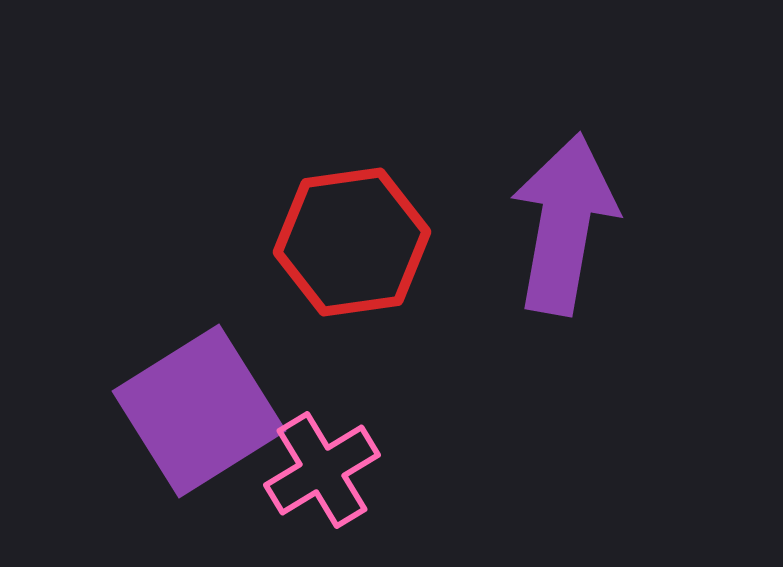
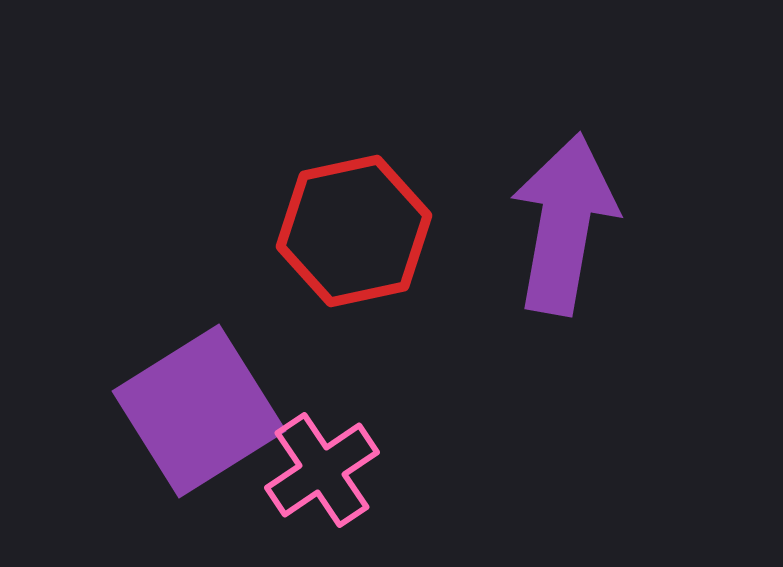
red hexagon: moved 2 px right, 11 px up; rotated 4 degrees counterclockwise
pink cross: rotated 3 degrees counterclockwise
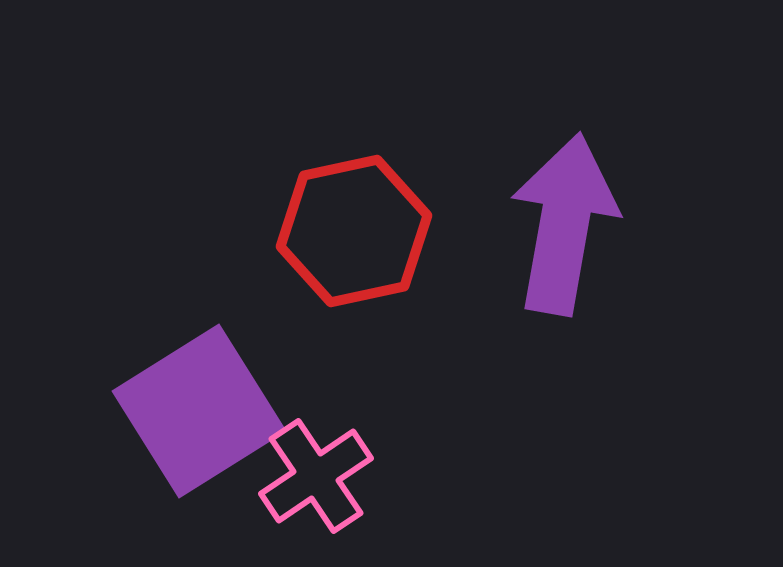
pink cross: moved 6 px left, 6 px down
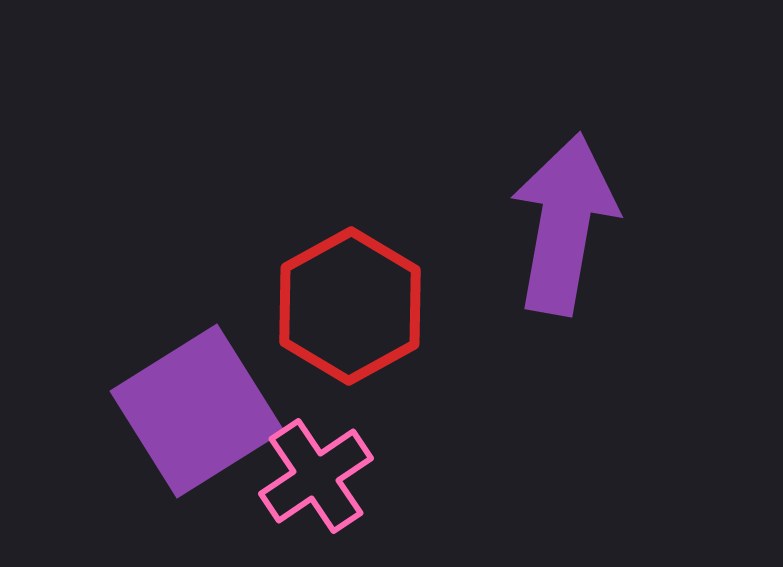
red hexagon: moved 4 px left, 75 px down; rotated 17 degrees counterclockwise
purple square: moved 2 px left
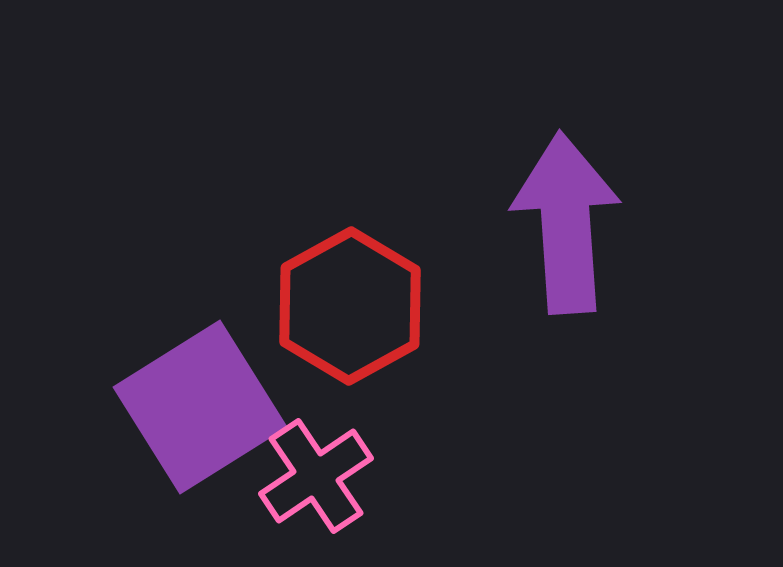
purple arrow: moved 2 px right, 1 px up; rotated 14 degrees counterclockwise
purple square: moved 3 px right, 4 px up
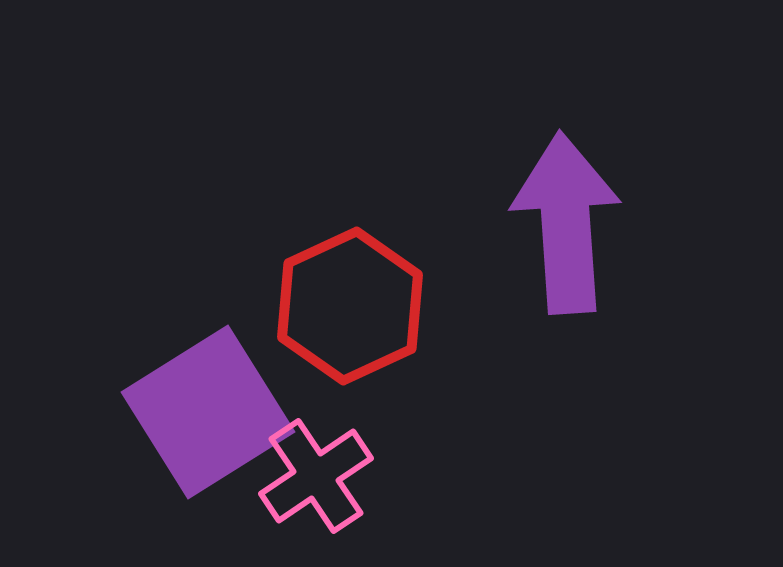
red hexagon: rotated 4 degrees clockwise
purple square: moved 8 px right, 5 px down
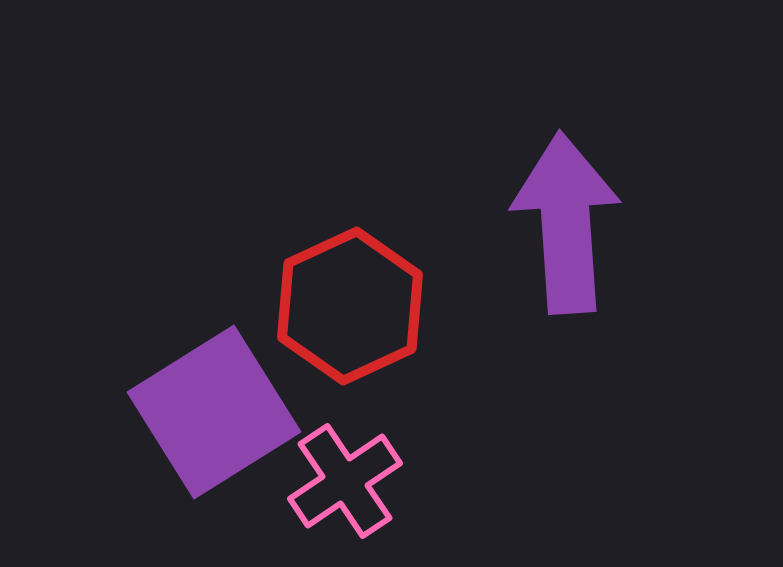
purple square: moved 6 px right
pink cross: moved 29 px right, 5 px down
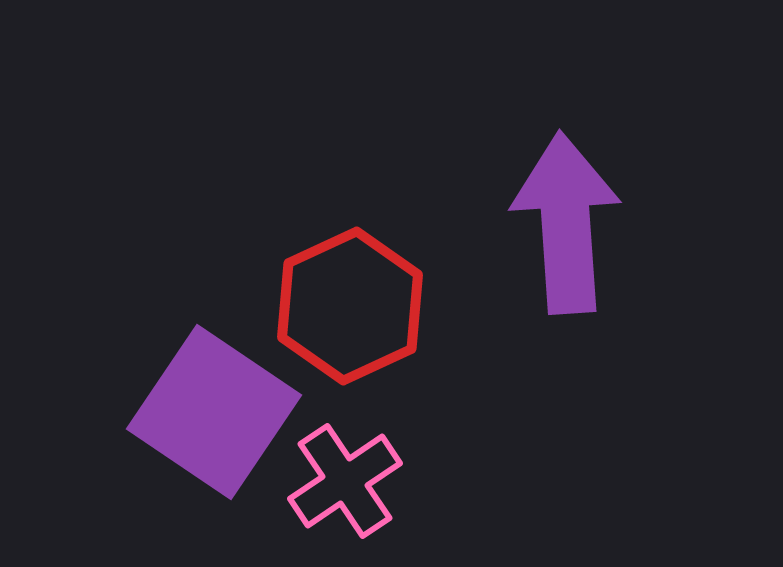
purple square: rotated 24 degrees counterclockwise
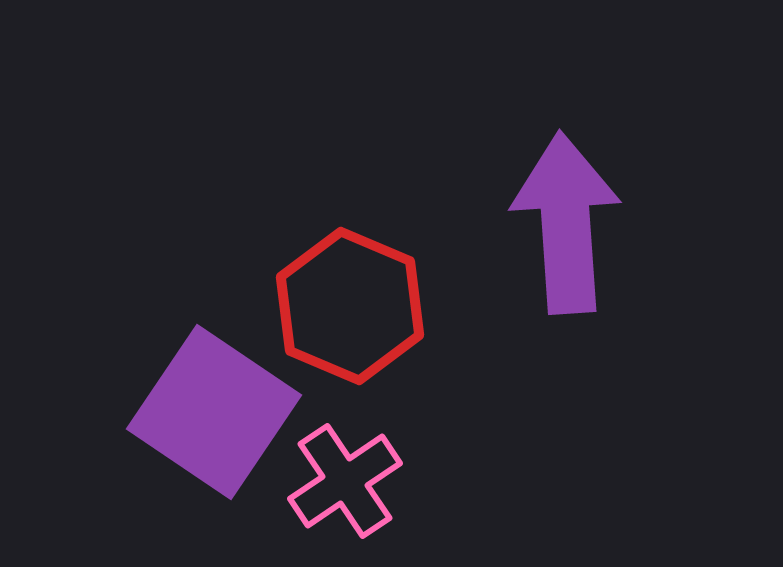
red hexagon: rotated 12 degrees counterclockwise
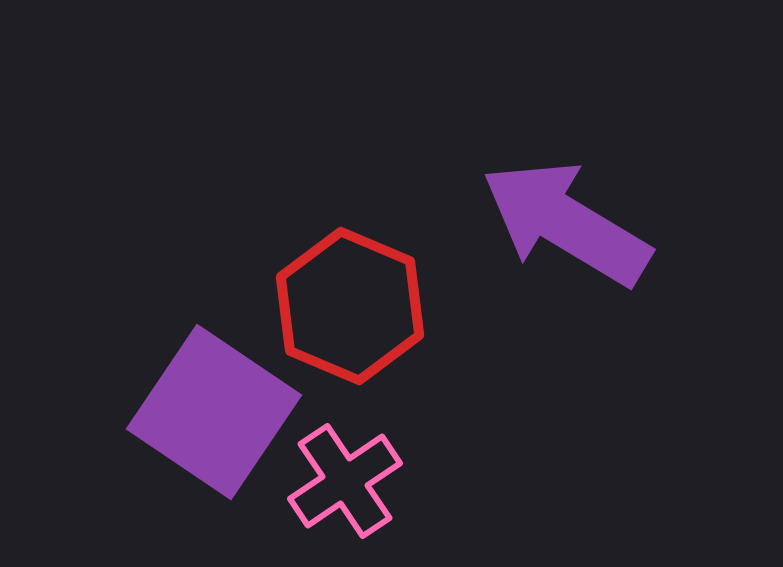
purple arrow: rotated 55 degrees counterclockwise
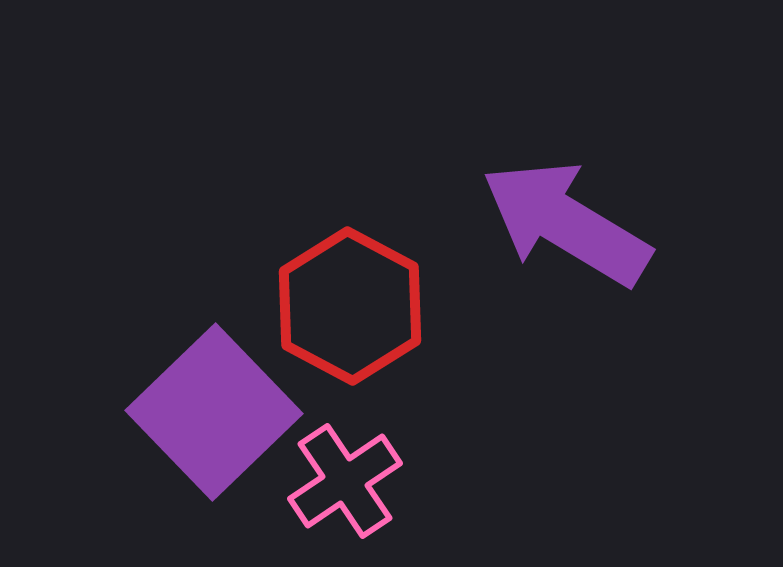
red hexagon: rotated 5 degrees clockwise
purple square: rotated 12 degrees clockwise
